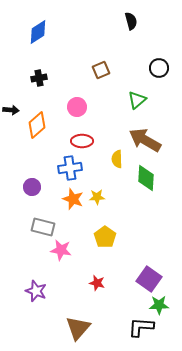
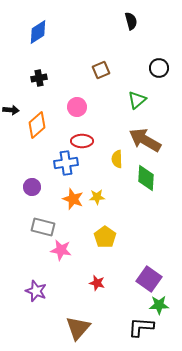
blue cross: moved 4 px left, 5 px up
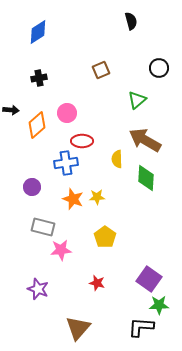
pink circle: moved 10 px left, 6 px down
pink star: rotated 15 degrees counterclockwise
purple star: moved 2 px right, 2 px up
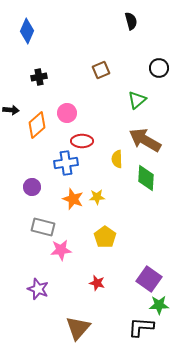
blue diamond: moved 11 px left, 1 px up; rotated 35 degrees counterclockwise
black cross: moved 1 px up
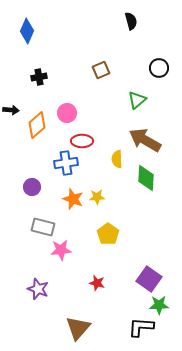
yellow pentagon: moved 3 px right, 3 px up
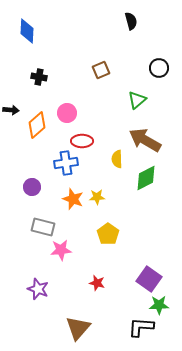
blue diamond: rotated 20 degrees counterclockwise
black cross: rotated 21 degrees clockwise
green diamond: rotated 60 degrees clockwise
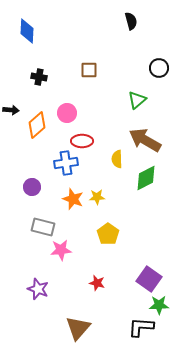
brown square: moved 12 px left; rotated 24 degrees clockwise
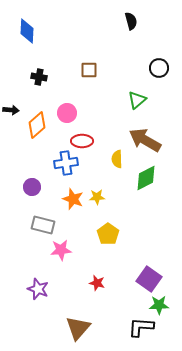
gray rectangle: moved 2 px up
